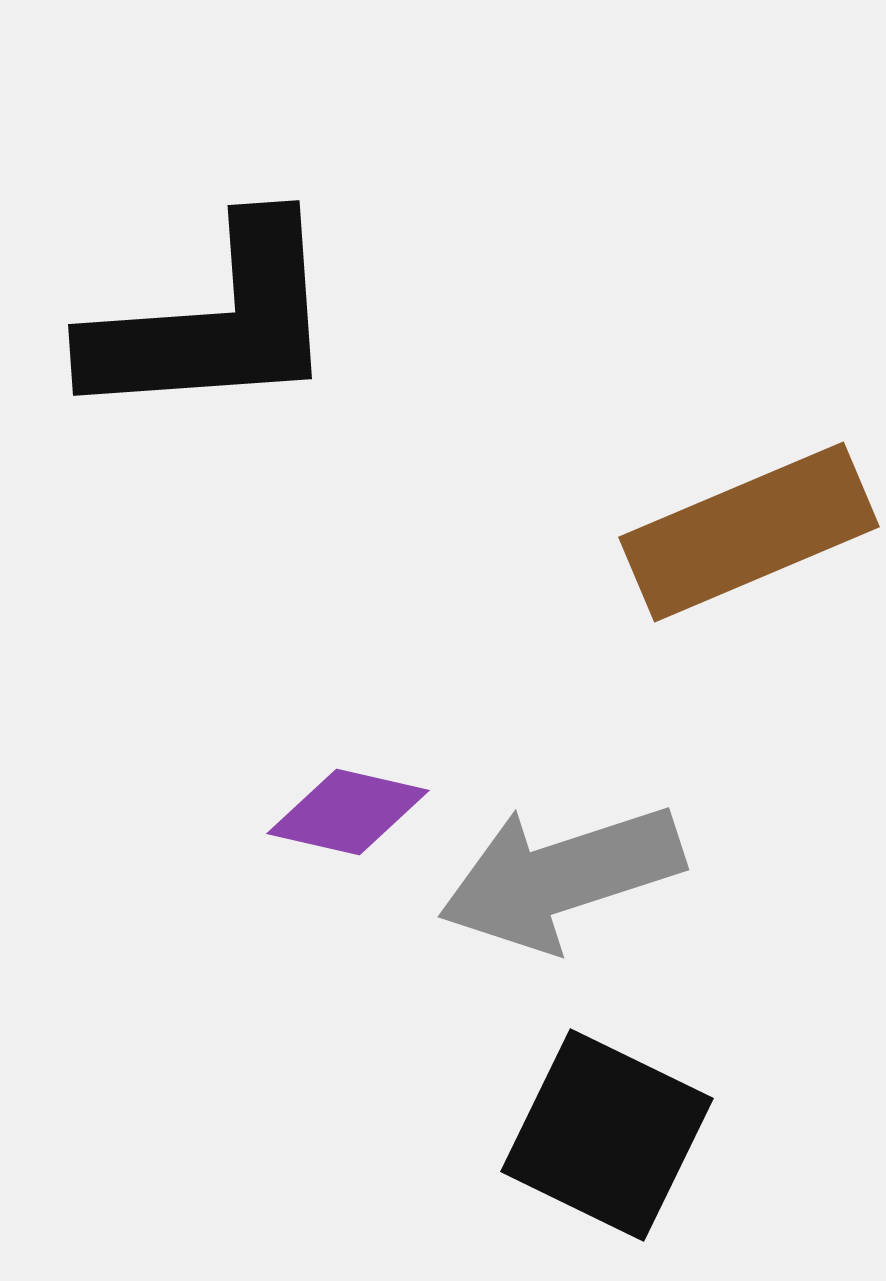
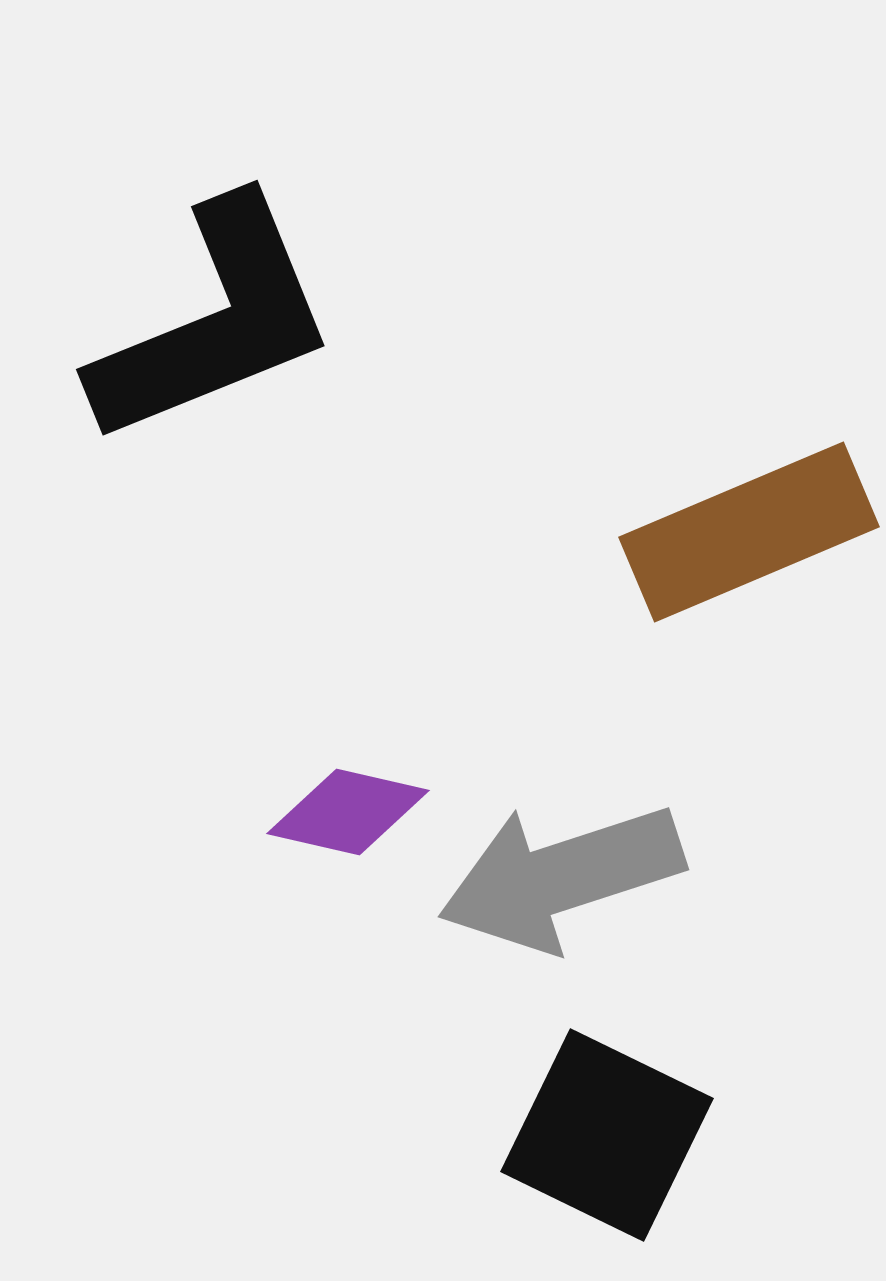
black L-shape: rotated 18 degrees counterclockwise
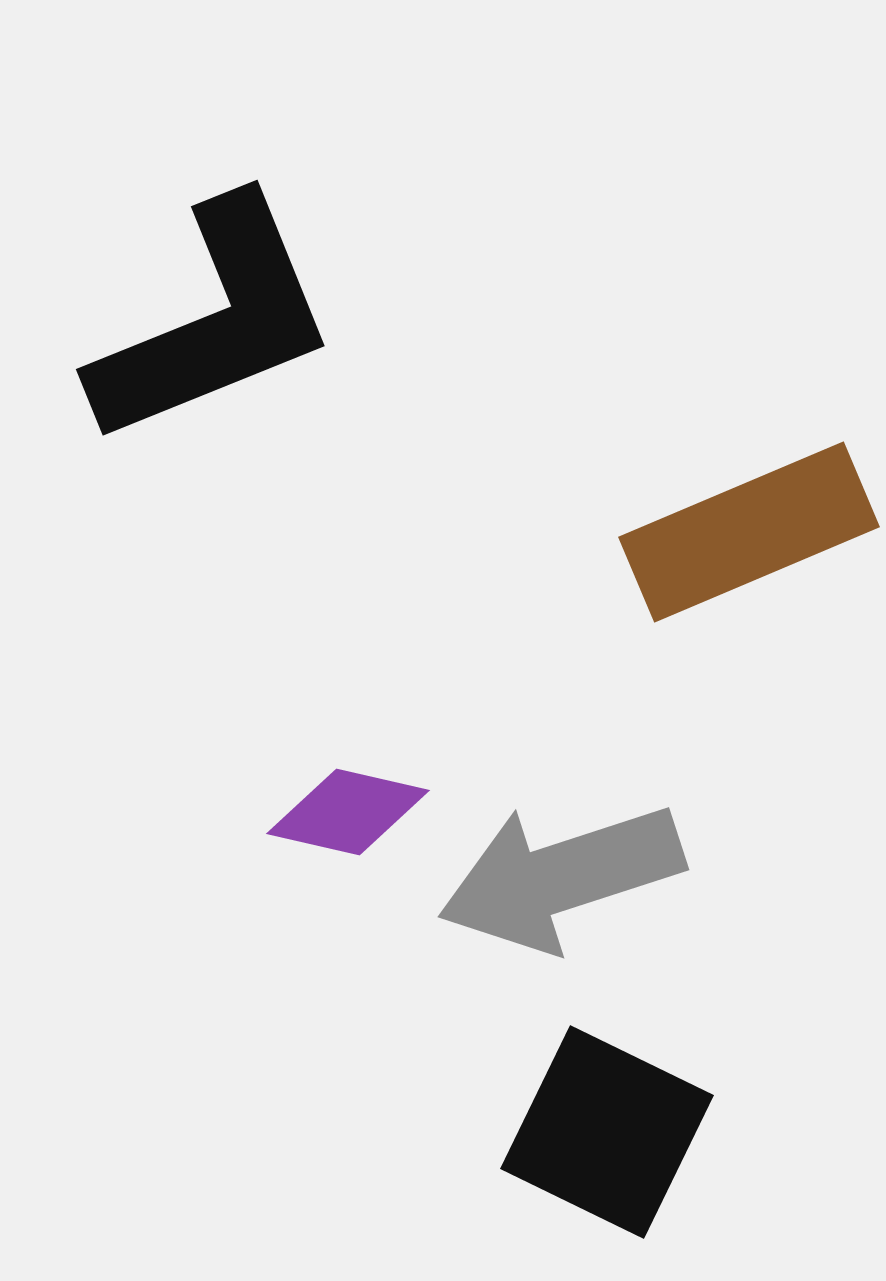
black square: moved 3 px up
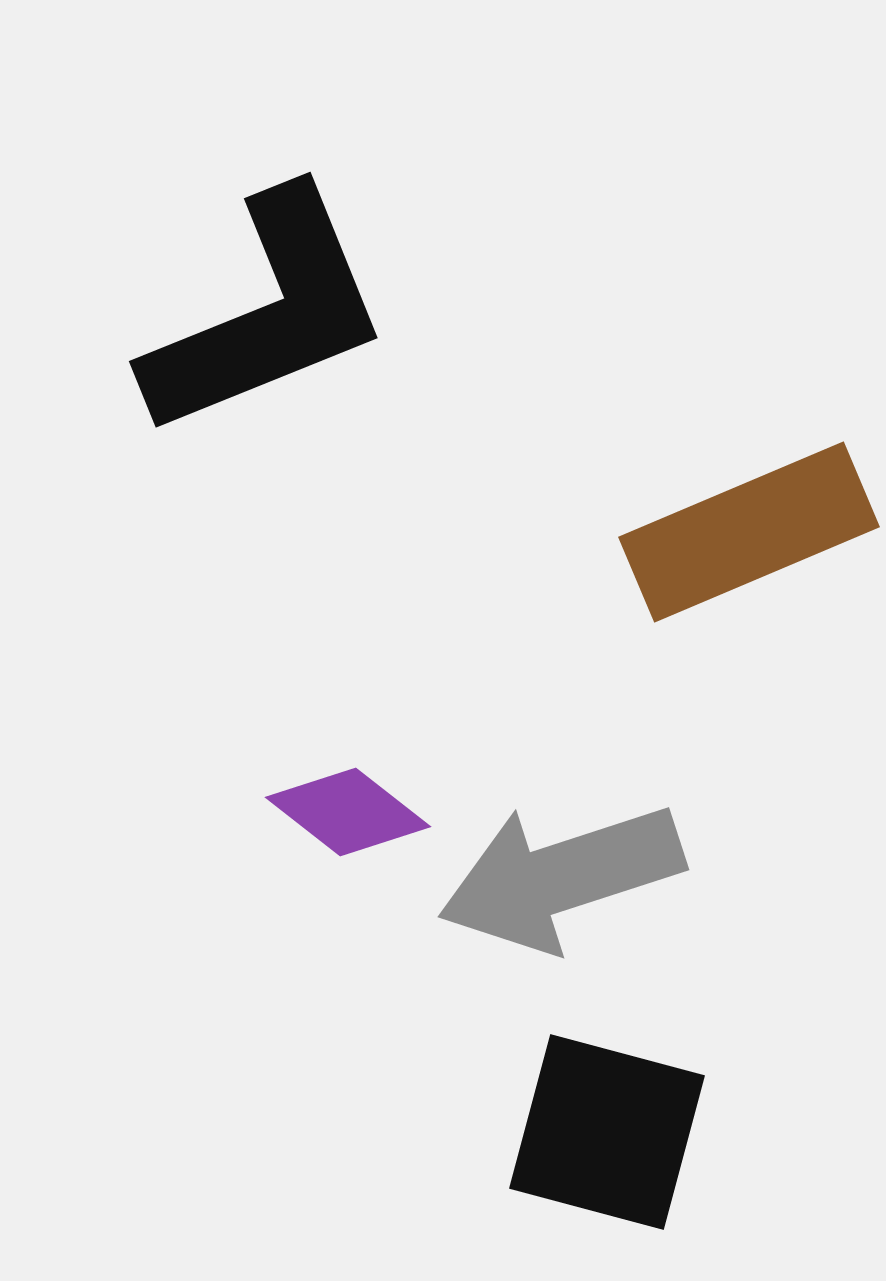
black L-shape: moved 53 px right, 8 px up
purple diamond: rotated 25 degrees clockwise
black square: rotated 11 degrees counterclockwise
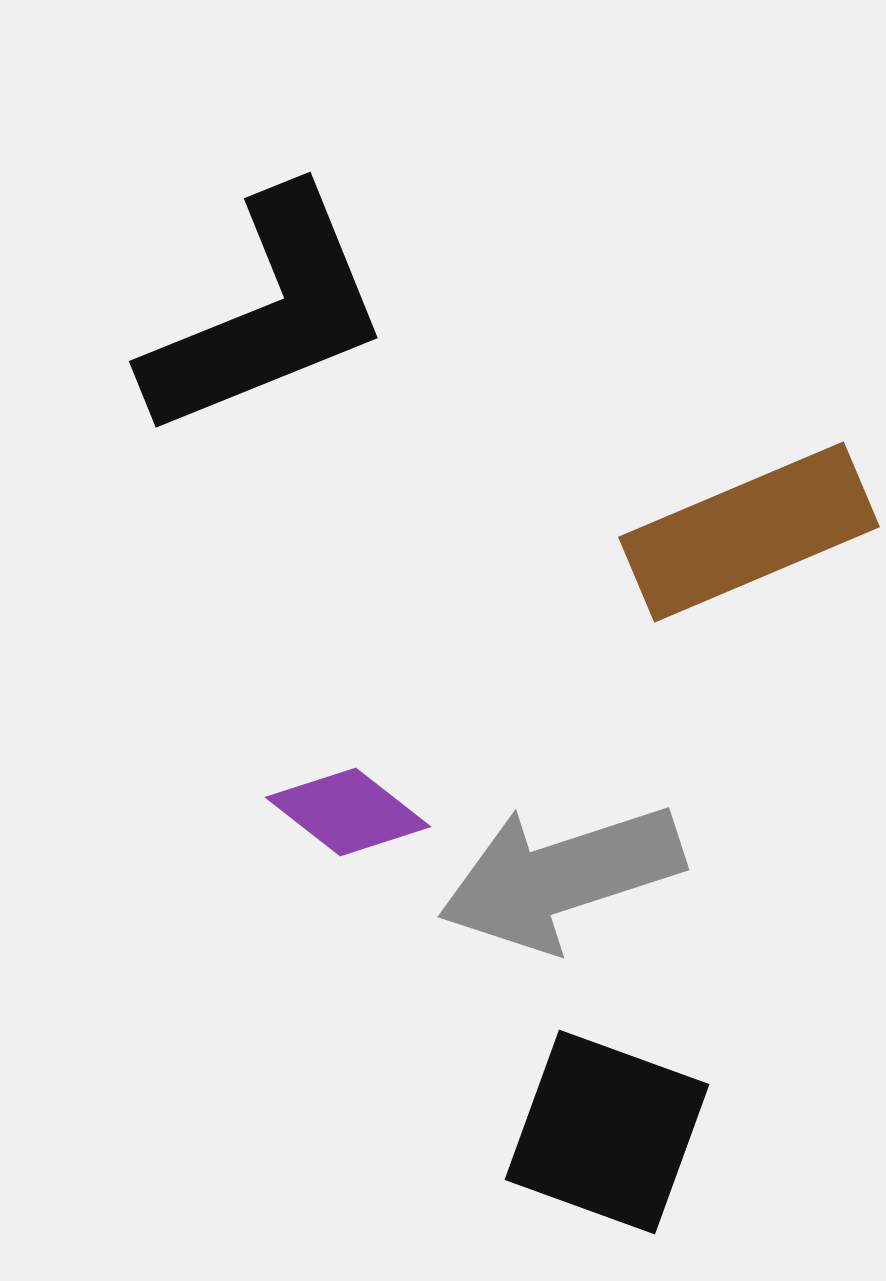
black square: rotated 5 degrees clockwise
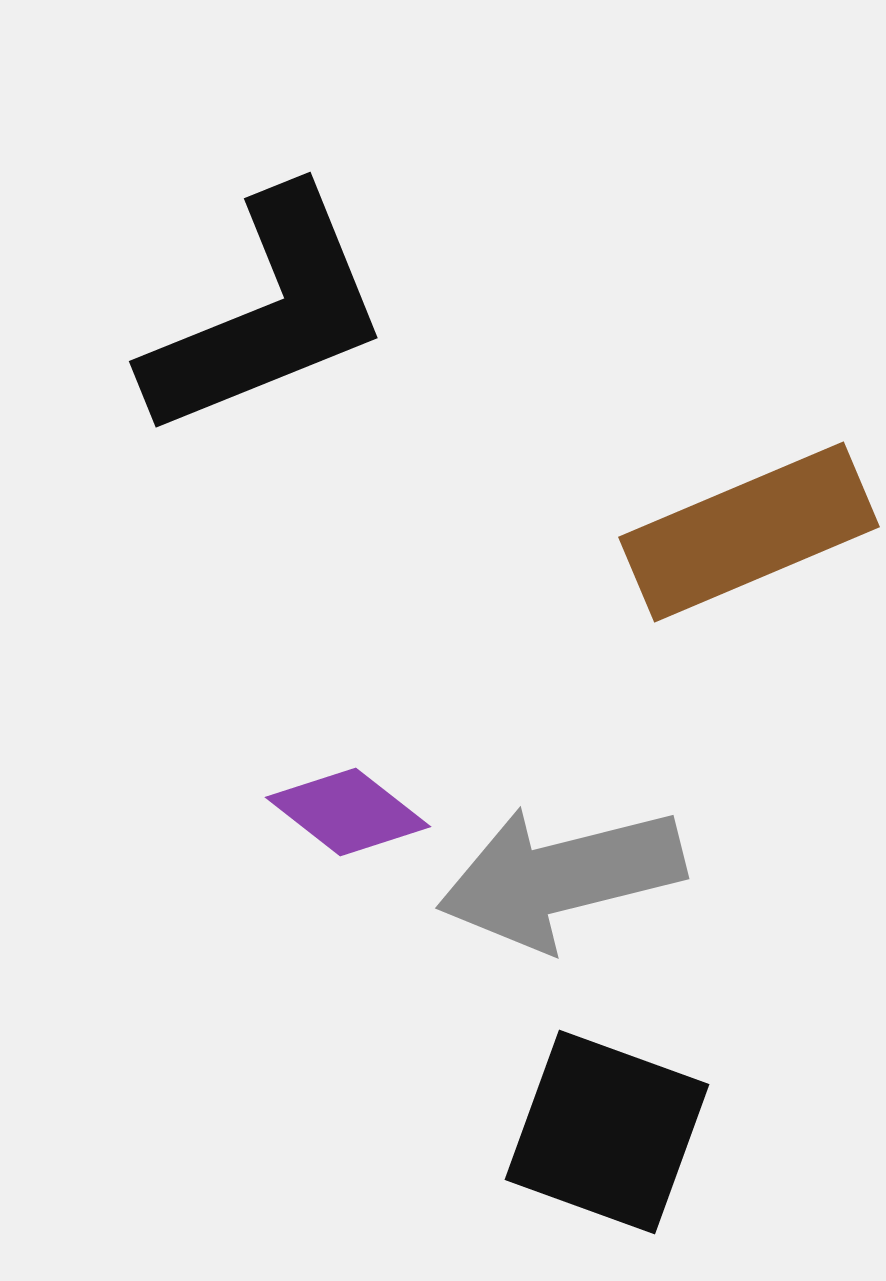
gray arrow: rotated 4 degrees clockwise
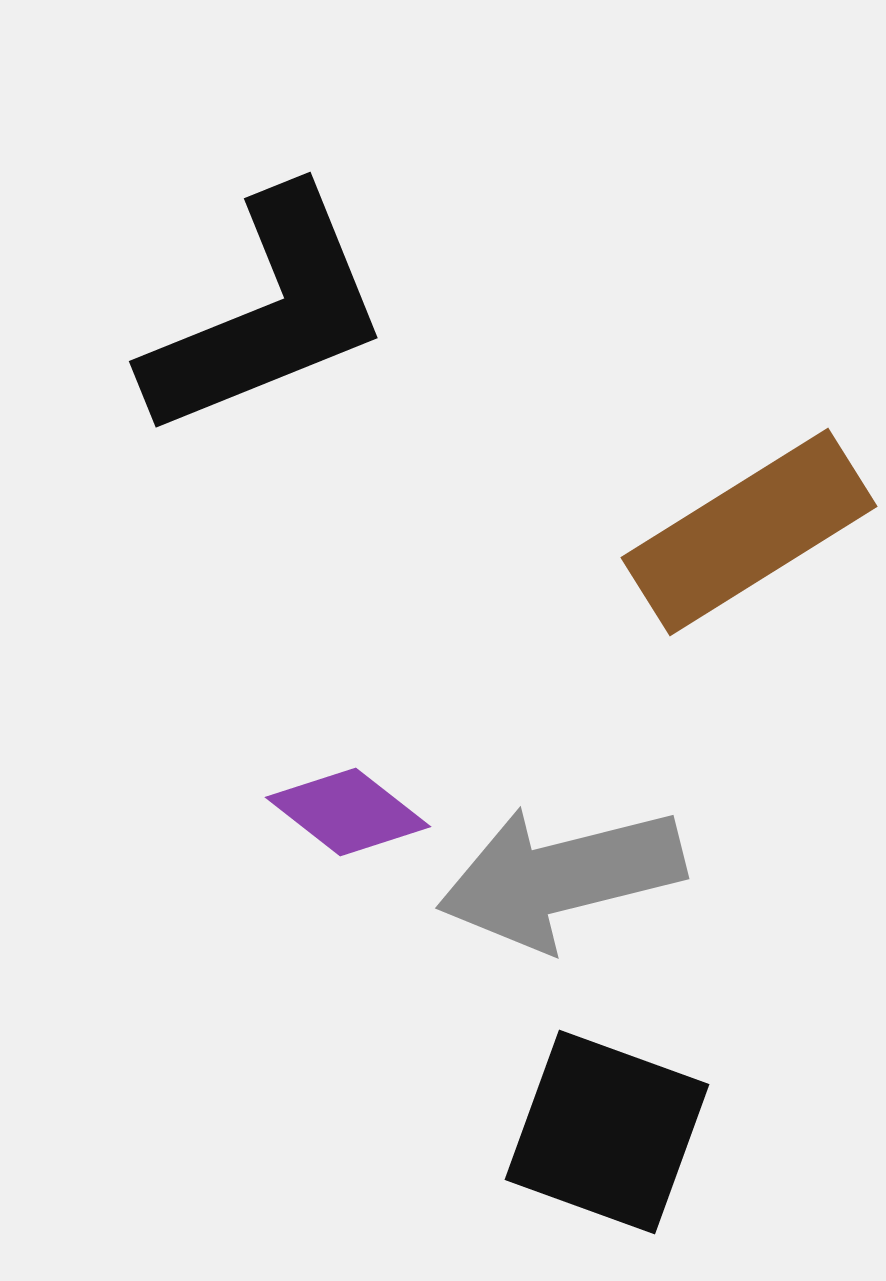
brown rectangle: rotated 9 degrees counterclockwise
